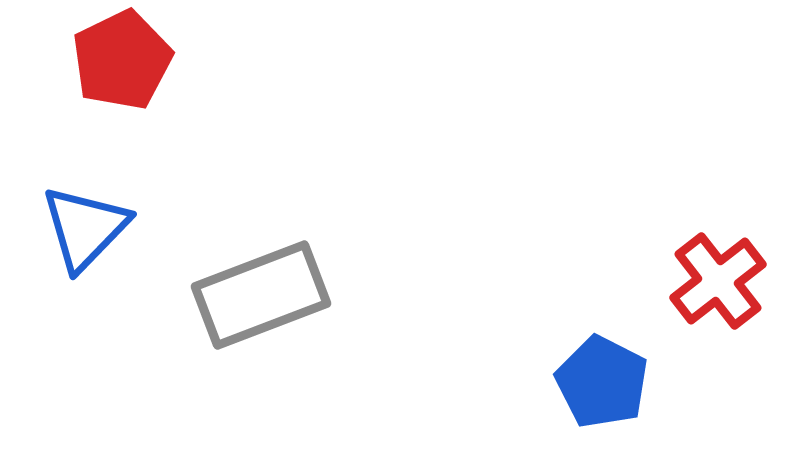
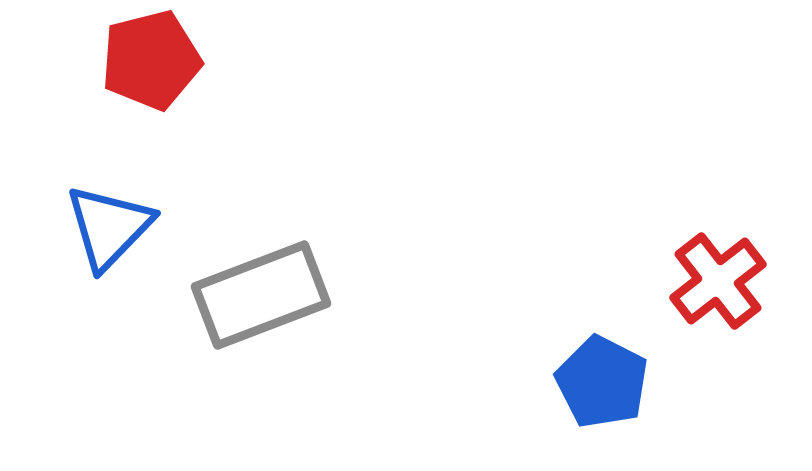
red pentagon: moved 29 px right; rotated 12 degrees clockwise
blue triangle: moved 24 px right, 1 px up
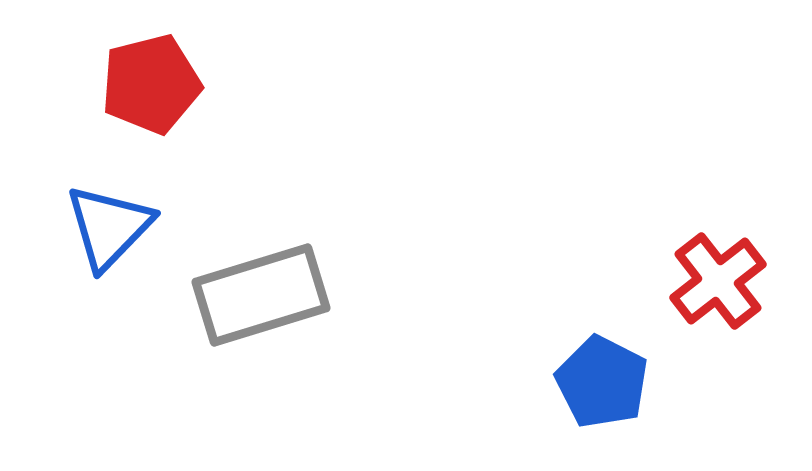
red pentagon: moved 24 px down
gray rectangle: rotated 4 degrees clockwise
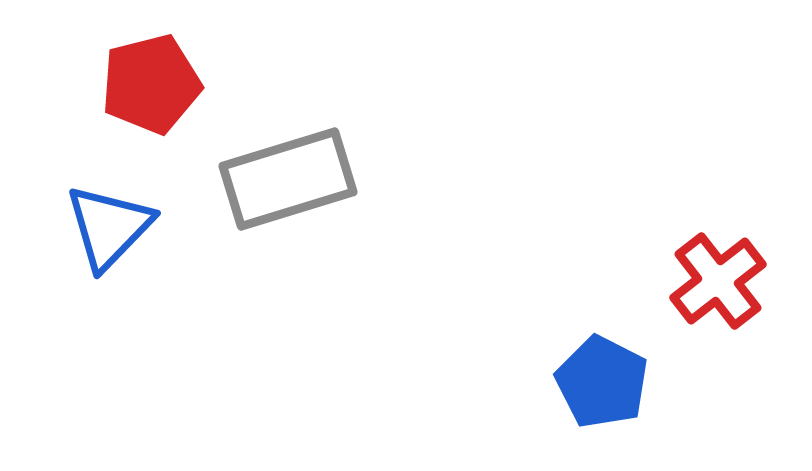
gray rectangle: moved 27 px right, 116 px up
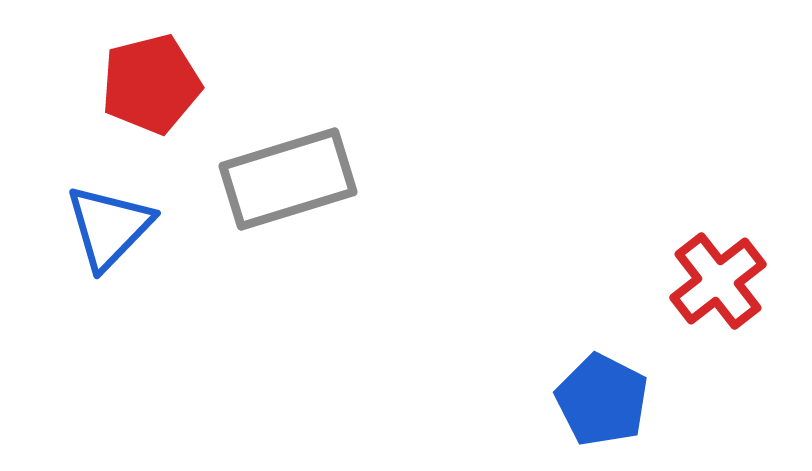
blue pentagon: moved 18 px down
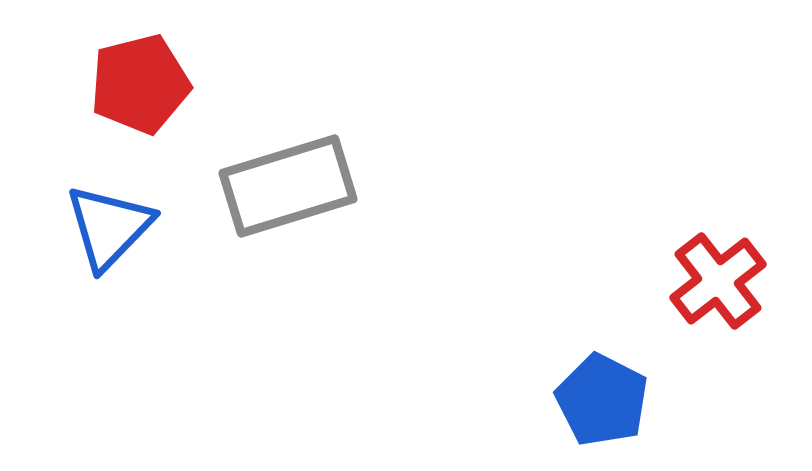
red pentagon: moved 11 px left
gray rectangle: moved 7 px down
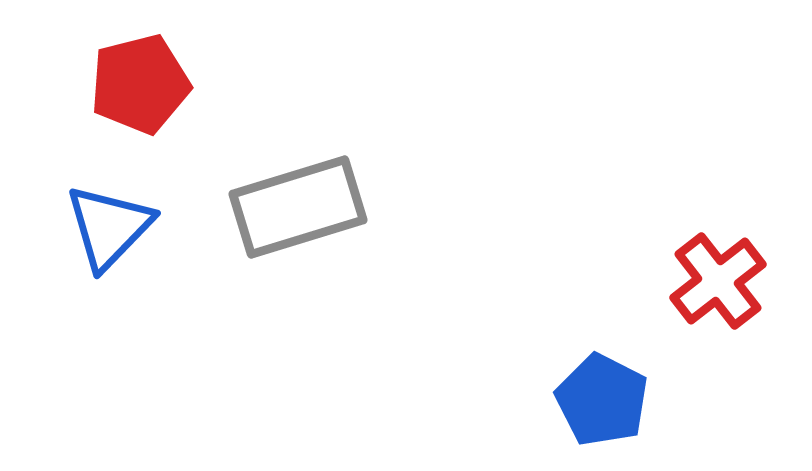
gray rectangle: moved 10 px right, 21 px down
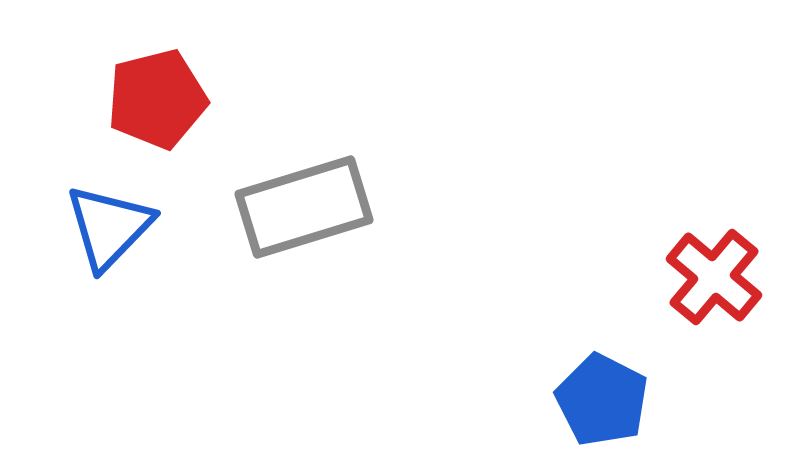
red pentagon: moved 17 px right, 15 px down
gray rectangle: moved 6 px right
red cross: moved 4 px left, 4 px up; rotated 12 degrees counterclockwise
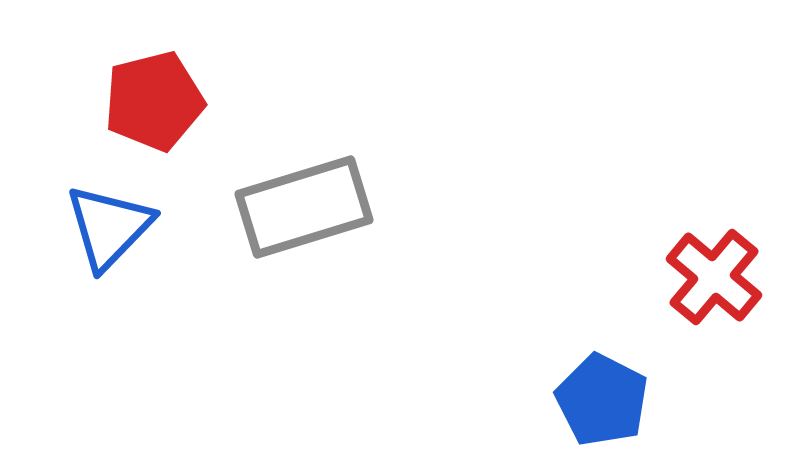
red pentagon: moved 3 px left, 2 px down
